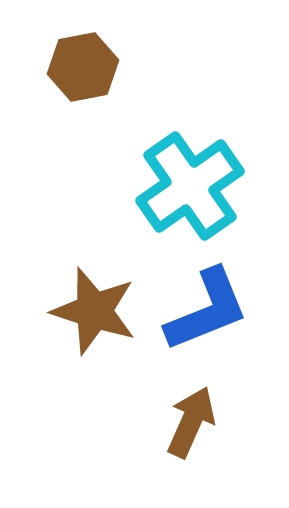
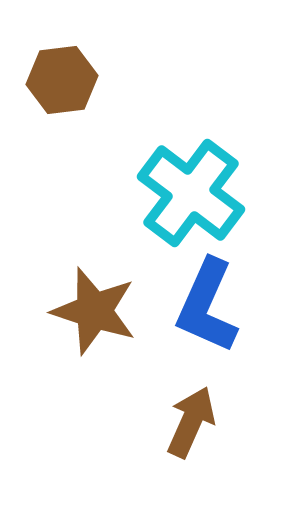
brown hexagon: moved 21 px left, 13 px down; rotated 4 degrees clockwise
cyan cross: moved 1 px right, 7 px down; rotated 18 degrees counterclockwise
blue L-shape: moved 4 px up; rotated 136 degrees clockwise
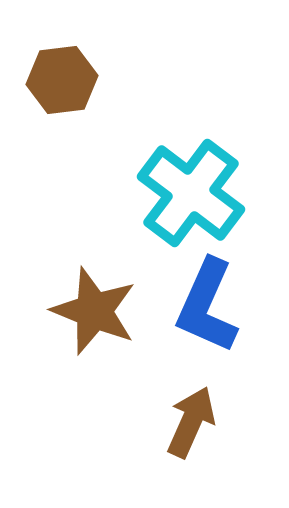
brown star: rotated 4 degrees clockwise
